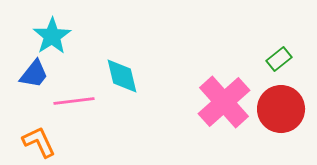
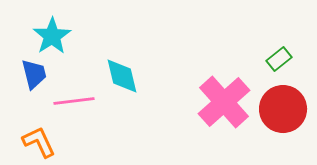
blue trapezoid: rotated 52 degrees counterclockwise
red circle: moved 2 px right
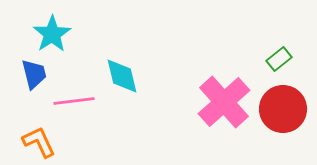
cyan star: moved 2 px up
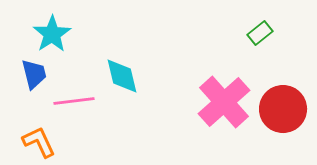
green rectangle: moved 19 px left, 26 px up
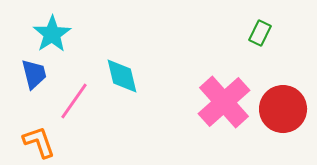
green rectangle: rotated 25 degrees counterclockwise
pink line: rotated 48 degrees counterclockwise
orange L-shape: rotated 6 degrees clockwise
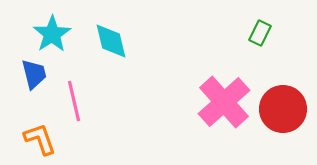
cyan diamond: moved 11 px left, 35 px up
pink line: rotated 48 degrees counterclockwise
orange L-shape: moved 1 px right, 3 px up
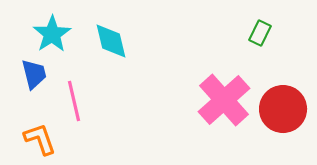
pink cross: moved 2 px up
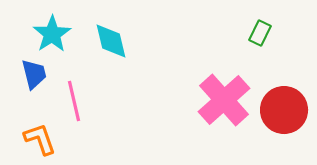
red circle: moved 1 px right, 1 px down
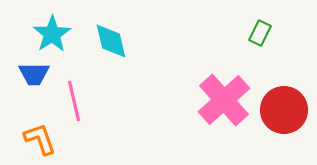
blue trapezoid: rotated 104 degrees clockwise
